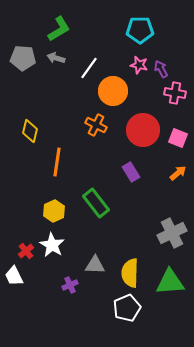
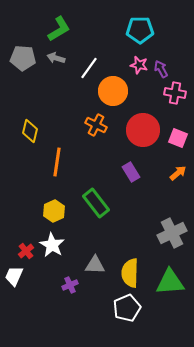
white trapezoid: rotated 50 degrees clockwise
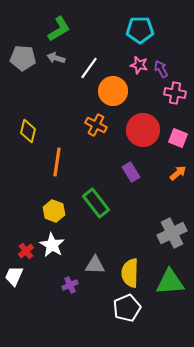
yellow diamond: moved 2 px left
yellow hexagon: rotated 15 degrees counterclockwise
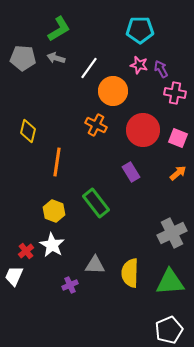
white pentagon: moved 42 px right, 22 px down
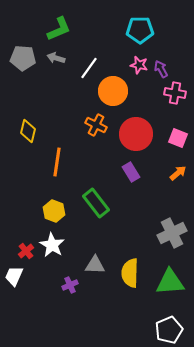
green L-shape: rotated 8 degrees clockwise
red circle: moved 7 px left, 4 px down
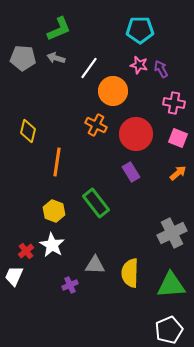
pink cross: moved 1 px left, 10 px down
green triangle: moved 1 px right, 3 px down
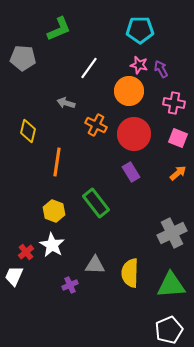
gray arrow: moved 10 px right, 45 px down
orange circle: moved 16 px right
red circle: moved 2 px left
red cross: moved 1 px down
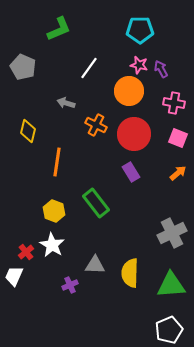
gray pentagon: moved 9 px down; rotated 20 degrees clockwise
